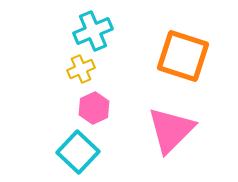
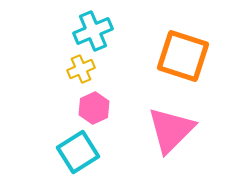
cyan square: rotated 15 degrees clockwise
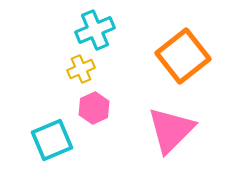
cyan cross: moved 2 px right, 1 px up
orange square: rotated 34 degrees clockwise
cyan square: moved 26 px left, 12 px up; rotated 9 degrees clockwise
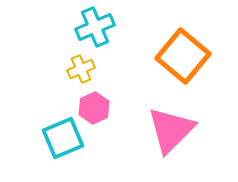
cyan cross: moved 3 px up
orange square: rotated 12 degrees counterclockwise
cyan square: moved 11 px right, 2 px up
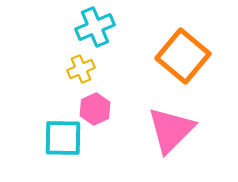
pink hexagon: moved 1 px right, 1 px down
cyan square: rotated 24 degrees clockwise
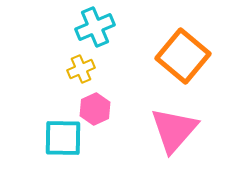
pink triangle: moved 3 px right; rotated 4 degrees counterclockwise
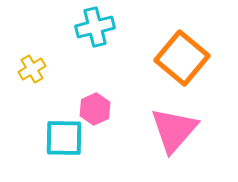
cyan cross: rotated 9 degrees clockwise
orange square: moved 1 px left, 2 px down
yellow cross: moved 49 px left; rotated 8 degrees counterclockwise
cyan square: moved 1 px right
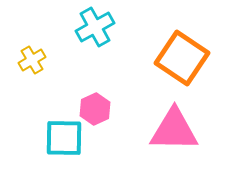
cyan cross: rotated 15 degrees counterclockwise
orange square: rotated 6 degrees counterclockwise
yellow cross: moved 9 px up
pink triangle: rotated 50 degrees clockwise
